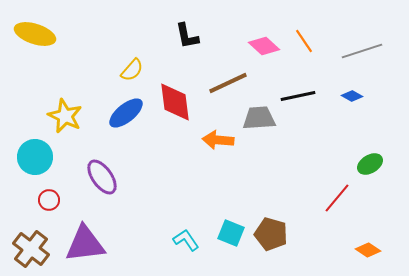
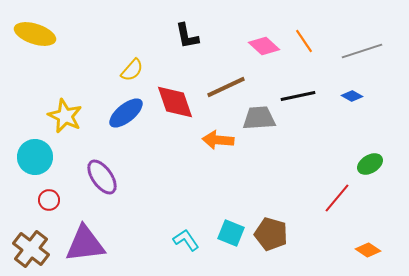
brown line: moved 2 px left, 4 px down
red diamond: rotated 12 degrees counterclockwise
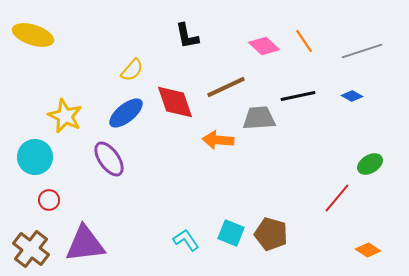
yellow ellipse: moved 2 px left, 1 px down
purple ellipse: moved 7 px right, 18 px up
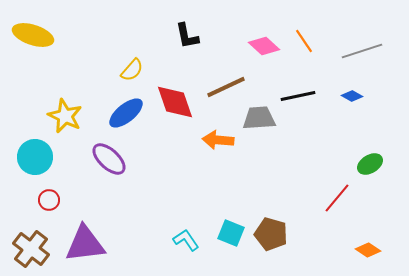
purple ellipse: rotated 12 degrees counterclockwise
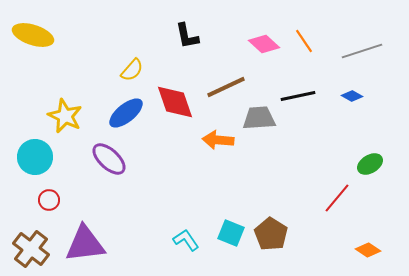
pink diamond: moved 2 px up
brown pentagon: rotated 16 degrees clockwise
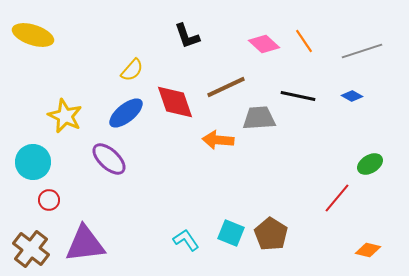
black L-shape: rotated 8 degrees counterclockwise
black line: rotated 24 degrees clockwise
cyan circle: moved 2 px left, 5 px down
orange diamond: rotated 20 degrees counterclockwise
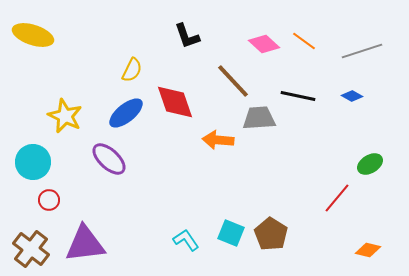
orange line: rotated 20 degrees counterclockwise
yellow semicircle: rotated 15 degrees counterclockwise
brown line: moved 7 px right, 6 px up; rotated 72 degrees clockwise
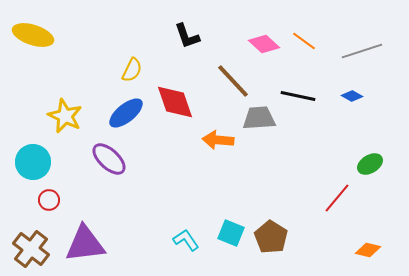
brown pentagon: moved 3 px down
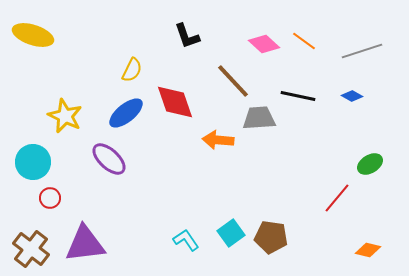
red circle: moved 1 px right, 2 px up
cyan square: rotated 32 degrees clockwise
brown pentagon: rotated 24 degrees counterclockwise
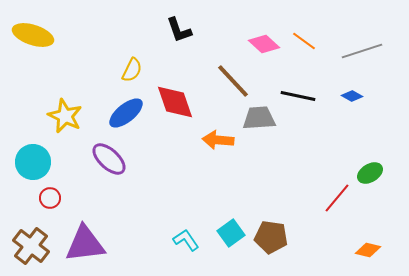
black L-shape: moved 8 px left, 6 px up
green ellipse: moved 9 px down
brown cross: moved 3 px up
